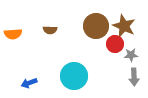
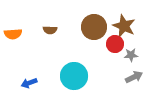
brown circle: moved 2 px left, 1 px down
gray arrow: rotated 114 degrees counterclockwise
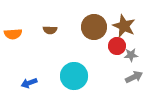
red circle: moved 2 px right, 2 px down
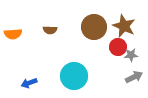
red circle: moved 1 px right, 1 px down
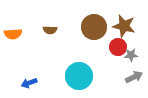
brown star: rotated 10 degrees counterclockwise
cyan circle: moved 5 px right
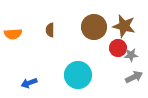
brown semicircle: rotated 88 degrees clockwise
red circle: moved 1 px down
cyan circle: moved 1 px left, 1 px up
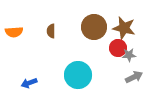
brown star: moved 2 px down
brown semicircle: moved 1 px right, 1 px down
orange semicircle: moved 1 px right, 2 px up
gray star: moved 2 px left
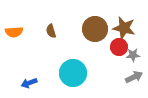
brown circle: moved 1 px right, 2 px down
brown semicircle: rotated 16 degrees counterclockwise
red circle: moved 1 px right, 1 px up
gray star: moved 4 px right
cyan circle: moved 5 px left, 2 px up
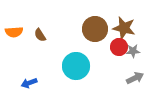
brown semicircle: moved 11 px left, 4 px down; rotated 16 degrees counterclockwise
gray star: moved 4 px up
cyan circle: moved 3 px right, 7 px up
gray arrow: moved 1 px right, 1 px down
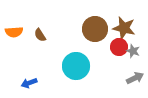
gray star: rotated 24 degrees clockwise
